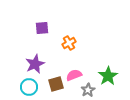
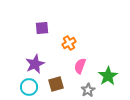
pink semicircle: moved 6 px right, 9 px up; rotated 49 degrees counterclockwise
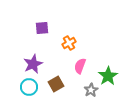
purple star: moved 2 px left
brown square: rotated 14 degrees counterclockwise
gray star: moved 3 px right
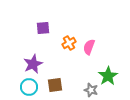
purple square: moved 1 px right
pink semicircle: moved 9 px right, 19 px up
brown square: moved 1 px left, 1 px down; rotated 21 degrees clockwise
gray star: rotated 24 degrees counterclockwise
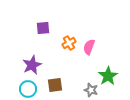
purple star: moved 1 px left, 1 px down
cyan circle: moved 1 px left, 2 px down
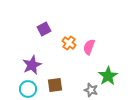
purple square: moved 1 px right, 1 px down; rotated 24 degrees counterclockwise
orange cross: rotated 24 degrees counterclockwise
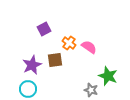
pink semicircle: rotated 105 degrees clockwise
green star: rotated 18 degrees counterclockwise
brown square: moved 25 px up
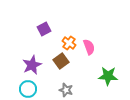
pink semicircle: rotated 35 degrees clockwise
brown square: moved 6 px right, 1 px down; rotated 28 degrees counterclockwise
green star: rotated 18 degrees counterclockwise
gray star: moved 25 px left
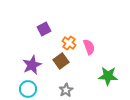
gray star: rotated 24 degrees clockwise
